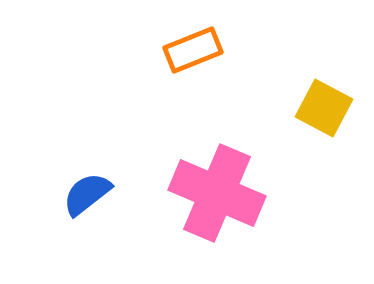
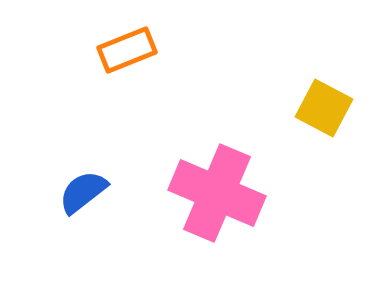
orange rectangle: moved 66 px left
blue semicircle: moved 4 px left, 2 px up
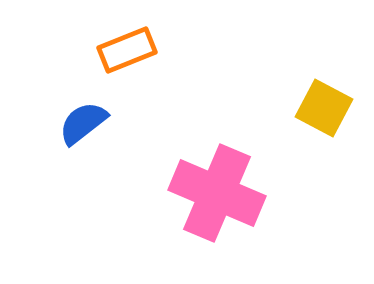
blue semicircle: moved 69 px up
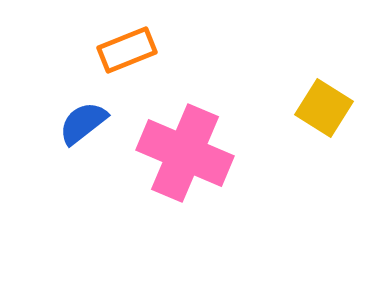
yellow square: rotated 4 degrees clockwise
pink cross: moved 32 px left, 40 px up
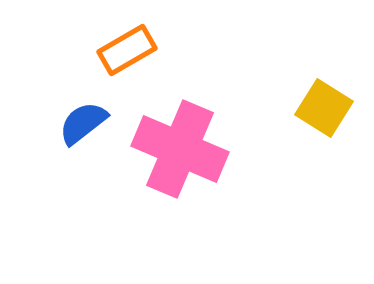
orange rectangle: rotated 8 degrees counterclockwise
pink cross: moved 5 px left, 4 px up
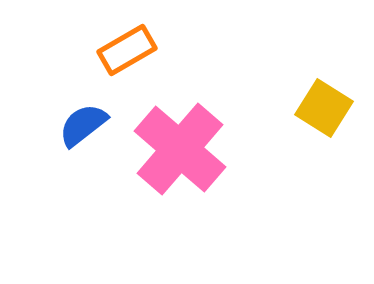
blue semicircle: moved 2 px down
pink cross: rotated 18 degrees clockwise
